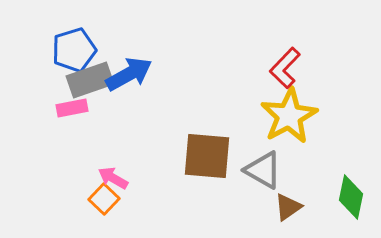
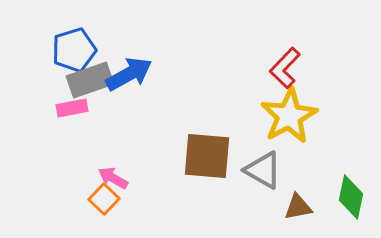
brown triangle: moved 10 px right; rotated 24 degrees clockwise
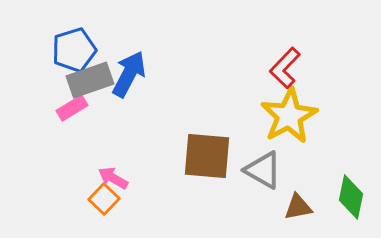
blue arrow: rotated 33 degrees counterclockwise
pink rectangle: rotated 20 degrees counterclockwise
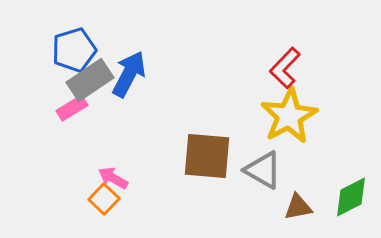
gray rectangle: rotated 15 degrees counterclockwise
green diamond: rotated 51 degrees clockwise
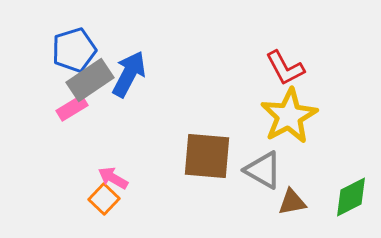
red L-shape: rotated 72 degrees counterclockwise
brown triangle: moved 6 px left, 5 px up
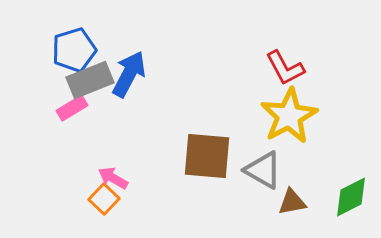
gray rectangle: rotated 12 degrees clockwise
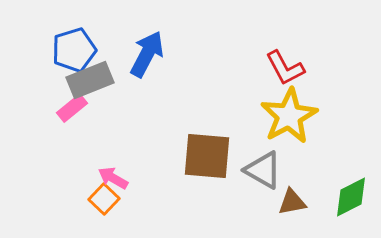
blue arrow: moved 18 px right, 20 px up
pink rectangle: rotated 8 degrees counterclockwise
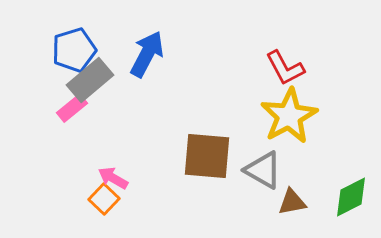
gray rectangle: rotated 18 degrees counterclockwise
